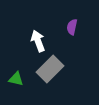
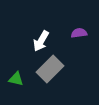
purple semicircle: moved 7 px right, 6 px down; rotated 70 degrees clockwise
white arrow: moved 3 px right; rotated 130 degrees counterclockwise
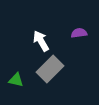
white arrow: rotated 120 degrees clockwise
green triangle: moved 1 px down
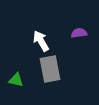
gray rectangle: rotated 56 degrees counterclockwise
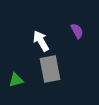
purple semicircle: moved 2 px left, 2 px up; rotated 70 degrees clockwise
green triangle: rotated 28 degrees counterclockwise
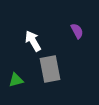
white arrow: moved 8 px left
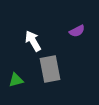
purple semicircle: rotated 91 degrees clockwise
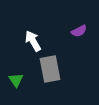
purple semicircle: moved 2 px right
green triangle: rotated 49 degrees counterclockwise
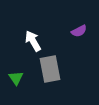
green triangle: moved 2 px up
